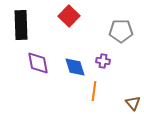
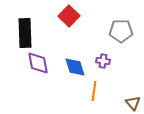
black rectangle: moved 4 px right, 8 px down
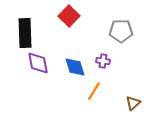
orange line: rotated 24 degrees clockwise
brown triangle: rotated 28 degrees clockwise
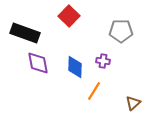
black rectangle: rotated 68 degrees counterclockwise
blue diamond: rotated 20 degrees clockwise
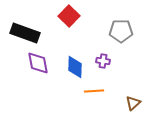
orange line: rotated 54 degrees clockwise
